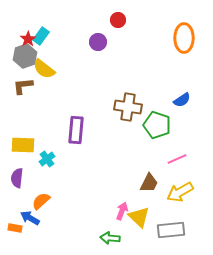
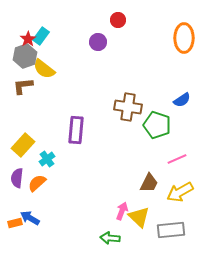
yellow rectangle: rotated 50 degrees counterclockwise
orange semicircle: moved 4 px left, 18 px up
orange rectangle: moved 5 px up; rotated 24 degrees counterclockwise
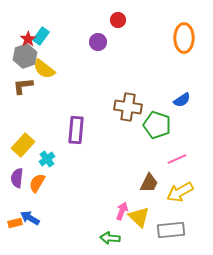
orange semicircle: rotated 18 degrees counterclockwise
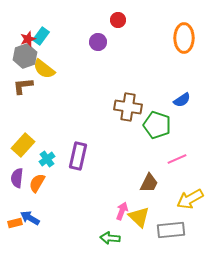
red star: rotated 14 degrees clockwise
purple rectangle: moved 2 px right, 26 px down; rotated 8 degrees clockwise
yellow arrow: moved 10 px right, 7 px down
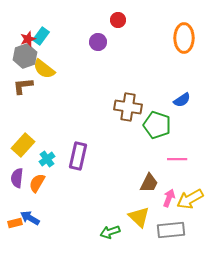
pink line: rotated 24 degrees clockwise
pink arrow: moved 47 px right, 13 px up
green arrow: moved 6 px up; rotated 24 degrees counterclockwise
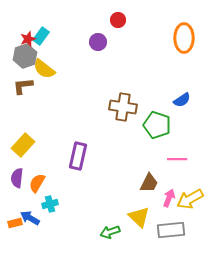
brown cross: moved 5 px left
cyan cross: moved 3 px right, 45 px down; rotated 21 degrees clockwise
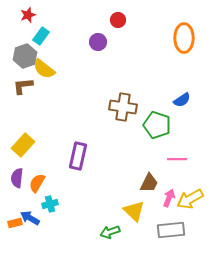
red star: moved 24 px up
yellow triangle: moved 5 px left, 6 px up
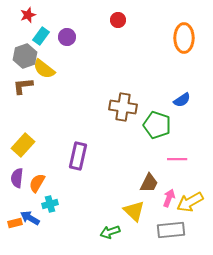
purple circle: moved 31 px left, 5 px up
yellow arrow: moved 3 px down
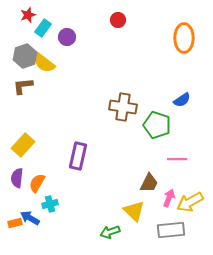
cyan rectangle: moved 2 px right, 8 px up
yellow semicircle: moved 6 px up
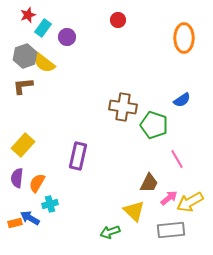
green pentagon: moved 3 px left
pink line: rotated 60 degrees clockwise
pink arrow: rotated 30 degrees clockwise
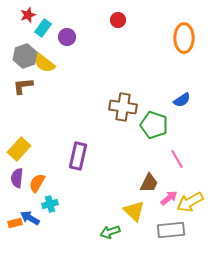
yellow rectangle: moved 4 px left, 4 px down
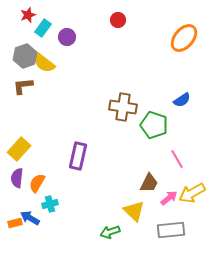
orange ellipse: rotated 40 degrees clockwise
yellow arrow: moved 2 px right, 9 px up
